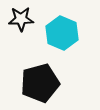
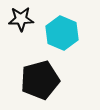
black pentagon: moved 3 px up
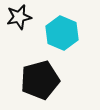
black star: moved 2 px left, 2 px up; rotated 10 degrees counterclockwise
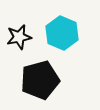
black star: moved 20 px down
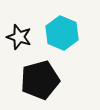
black star: rotated 30 degrees clockwise
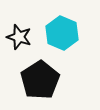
black pentagon: rotated 18 degrees counterclockwise
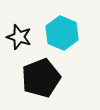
black pentagon: moved 1 px right, 2 px up; rotated 12 degrees clockwise
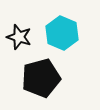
black pentagon: rotated 6 degrees clockwise
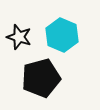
cyan hexagon: moved 2 px down
